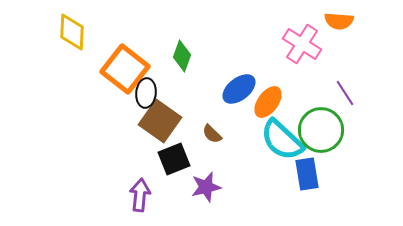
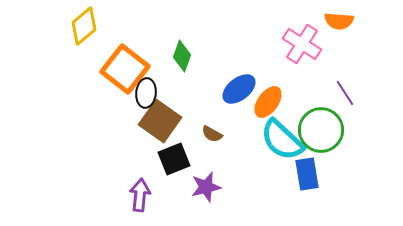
yellow diamond: moved 12 px right, 6 px up; rotated 48 degrees clockwise
brown semicircle: rotated 15 degrees counterclockwise
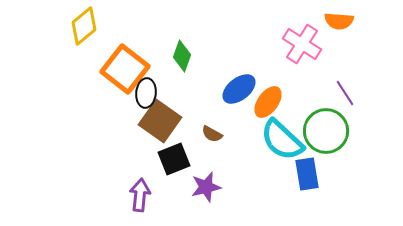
green circle: moved 5 px right, 1 px down
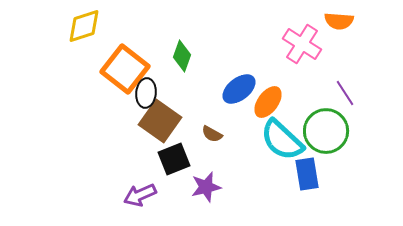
yellow diamond: rotated 21 degrees clockwise
purple arrow: rotated 120 degrees counterclockwise
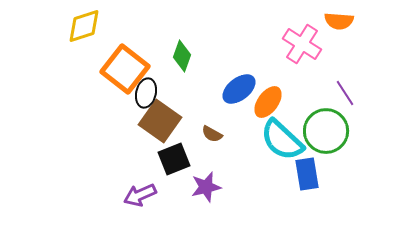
black ellipse: rotated 8 degrees clockwise
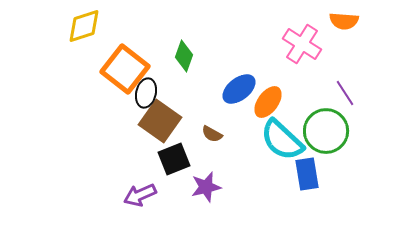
orange semicircle: moved 5 px right
green diamond: moved 2 px right
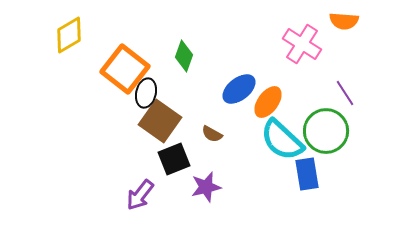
yellow diamond: moved 15 px left, 9 px down; rotated 12 degrees counterclockwise
purple arrow: rotated 28 degrees counterclockwise
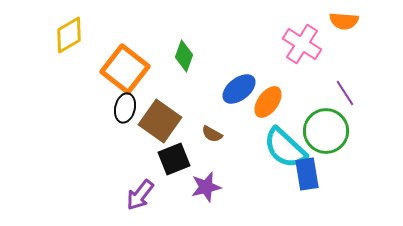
black ellipse: moved 21 px left, 15 px down
cyan semicircle: moved 3 px right, 8 px down
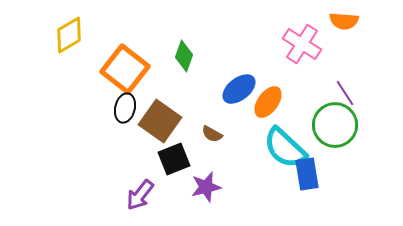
green circle: moved 9 px right, 6 px up
